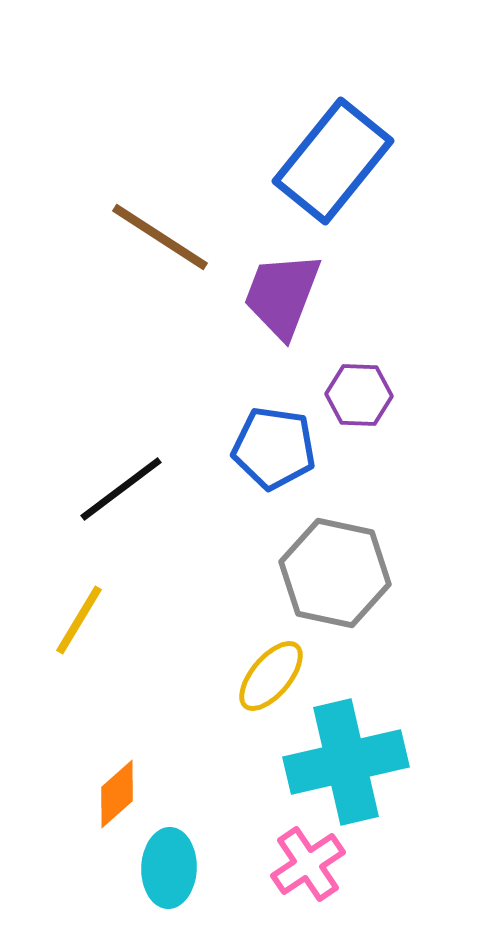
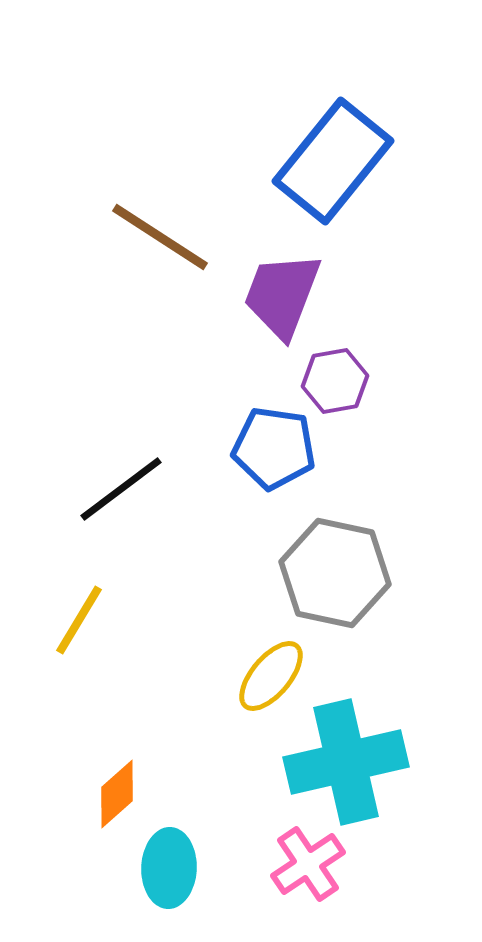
purple hexagon: moved 24 px left, 14 px up; rotated 12 degrees counterclockwise
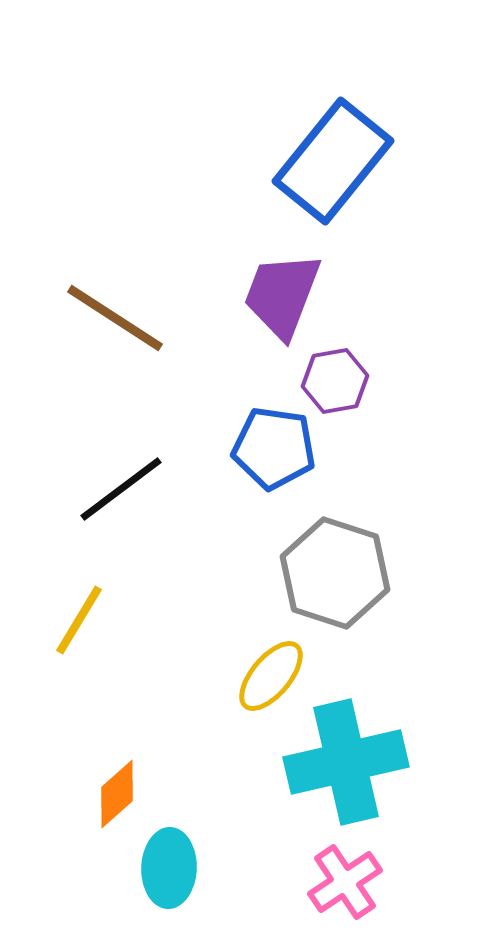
brown line: moved 45 px left, 81 px down
gray hexagon: rotated 6 degrees clockwise
pink cross: moved 37 px right, 18 px down
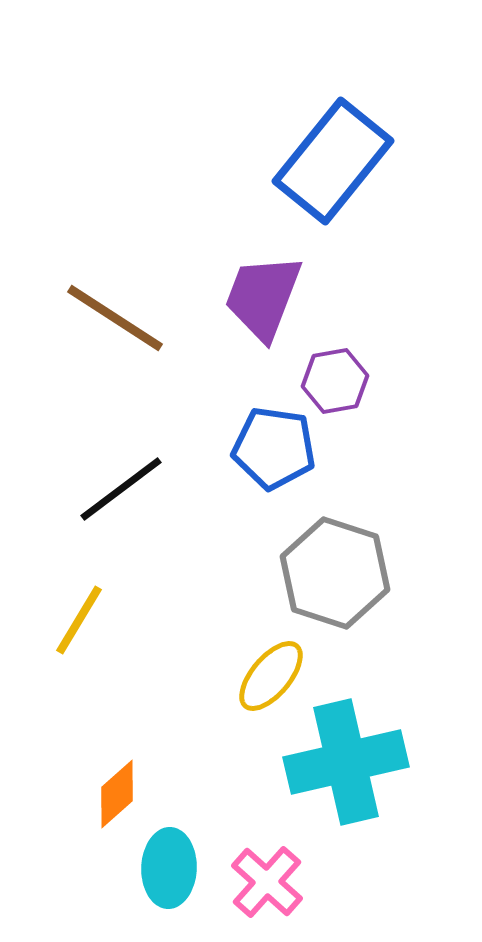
purple trapezoid: moved 19 px left, 2 px down
pink cross: moved 78 px left; rotated 14 degrees counterclockwise
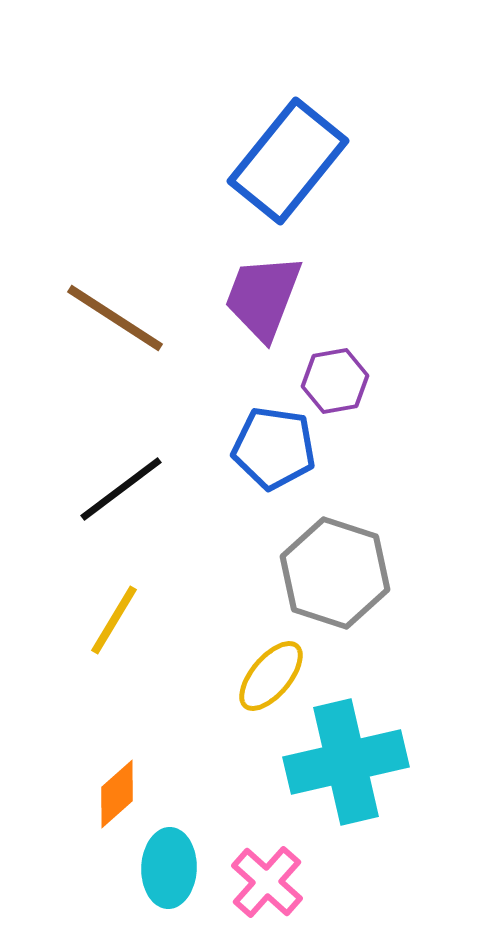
blue rectangle: moved 45 px left
yellow line: moved 35 px right
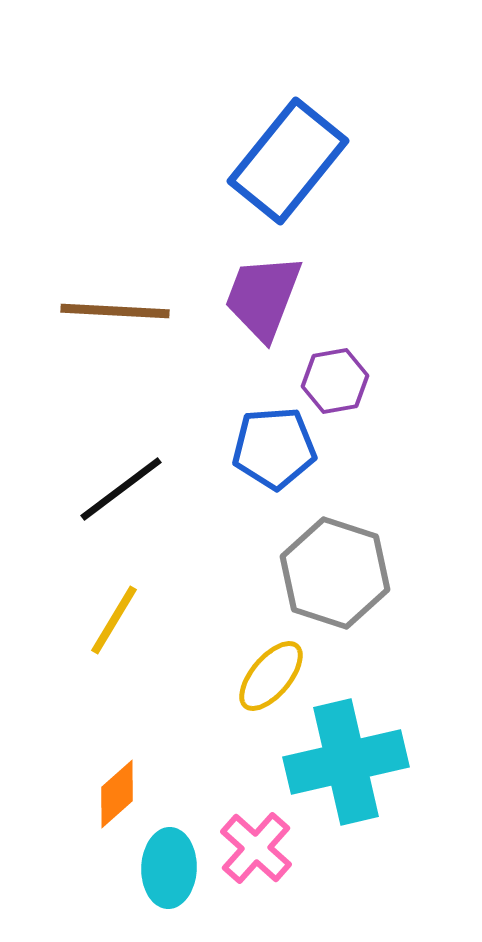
brown line: moved 7 px up; rotated 30 degrees counterclockwise
blue pentagon: rotated 12 degrees counterclockwise
pink cross: moved 11 px left, 34 px up
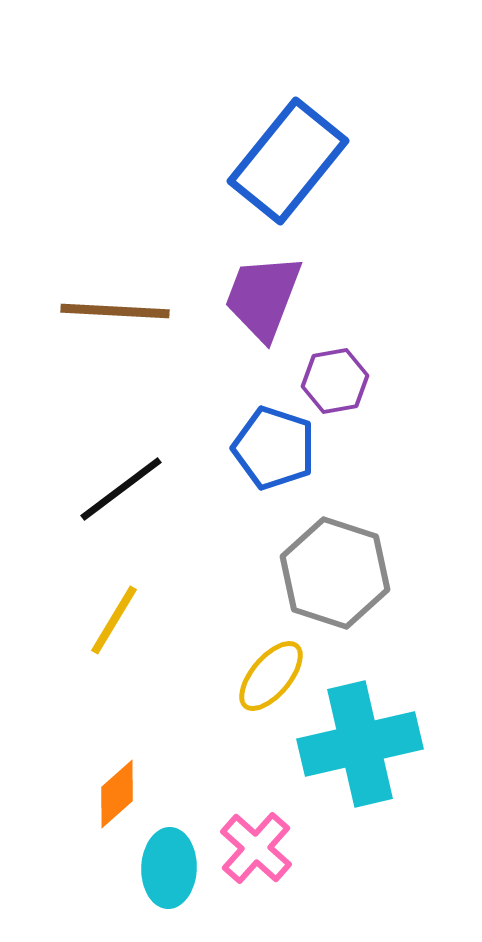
blue pentagon: rotated 22 degrees clockwise
cyan cross: moved 14 px right, 18 px up
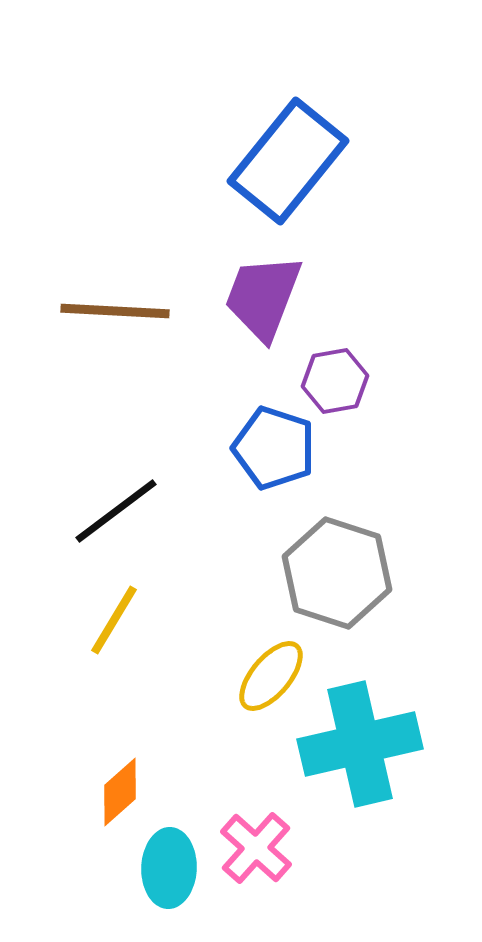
black line: moved 5 px left, 22 px down
gray hexagon: moved 2 px right
orange diamond: moved 3 px right, 2 px up
